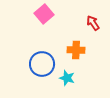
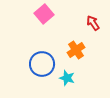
orange cross: rotated 36 degrees counterclockwise
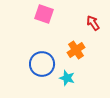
pink square: rotated 30 degrees counterclockwise
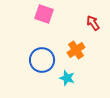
blue circle: moved 4 px up
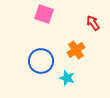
blue circle: moved 1 px left, 1 px down
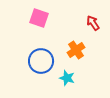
pink square: moved 5 px left, 4 px down
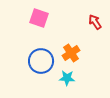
red arrow: moved 2 px right, 1 px up
orange cross: moved 5 px left, 3 px down
cyan star: rotated 14 degrees counterclockwise
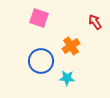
orange cross: moved 7 px up
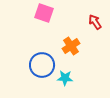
pink square: moved 5 px right, 5 px up
blue circle: moved 1 px right, 4 px down
cyan star: moved 2 px left
